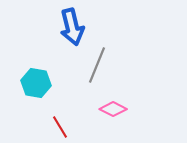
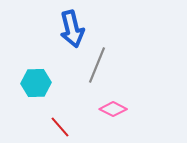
blue arrow: moved 2 px down
cyan hexagon: rotated 12 degrees counterclockwise
red line: rotated 10 degrees counterclockwise
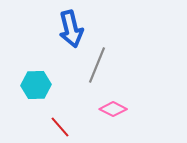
blue arrow: moved 1 px left
cyan hexagon: moved 2 px down
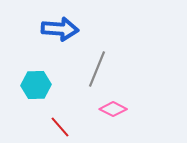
blue arrow: moved 11 px left; rotated 72 degrees counterclockwise
gray line: moved 4 px down
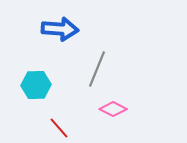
red line: moved 1 px left, 1 px down
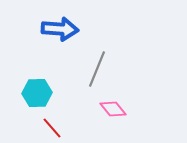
cyan hexagon: moved 1 px right, 8 px down
pink diamond: rotated 24 degrees clockwise
red line: moved 7 px left
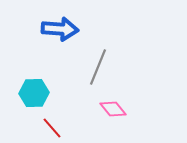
gray line: moved 1 px right, 2 px up
cyan hexagon: moved 3 px left
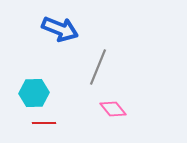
blue arrow: rotated 18 degrees clockwise
red line: moved 8 px left, 5 px up; rotated 50 degrees counterclockwise
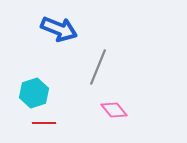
blue arrow: moved 1 px left
cyan hexagon: rotated 16 degrees counterclockwise
pink diamond: moved 1 px right, 1 px down
